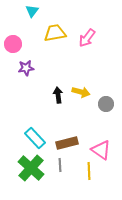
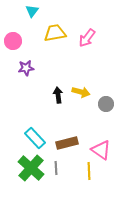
pink circle: moved 3 px up
gray line: moved 4 px left, 3 px down
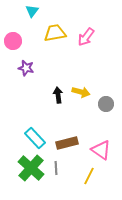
pink arrow: moved 1 px left, 1 px up
purple star: rotated 21 degrees clockwise
yellow line: moved 5 px down; rotated 30 degrees clockwise
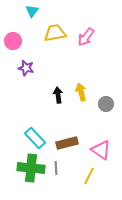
yellow arrow: rotated 120 degrees counterclockwise
green cross: rotated 36 degrees counterclockwise
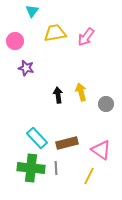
pink circle: moved 2 px right
cyan rectangle: moved 2 px right
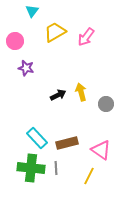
yellow trapezoid: moved 1 px up; rotated 20 degrees counterclockwise
black arrow: rotated 70 degrees clockwise
